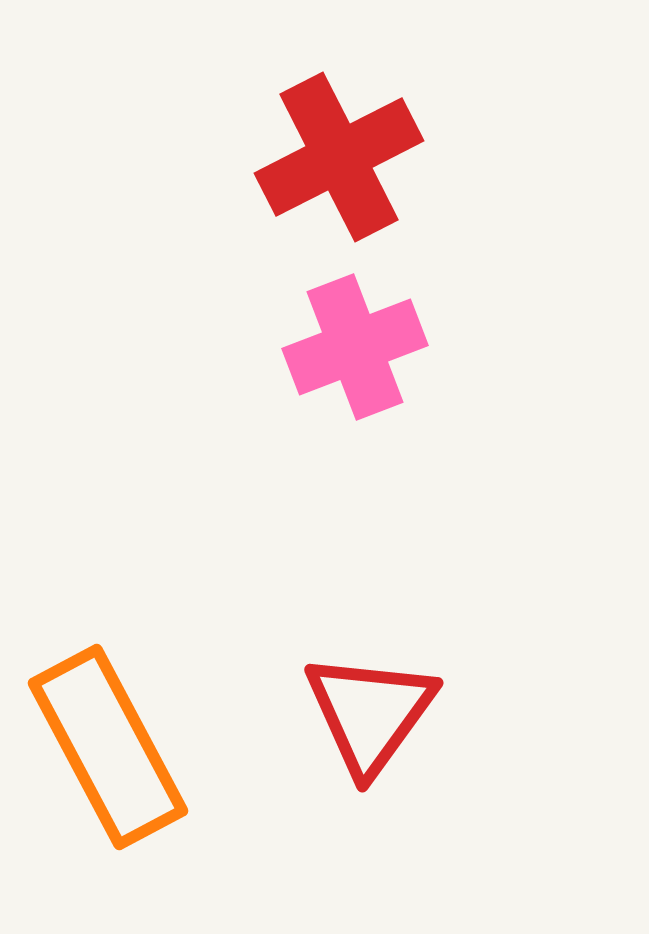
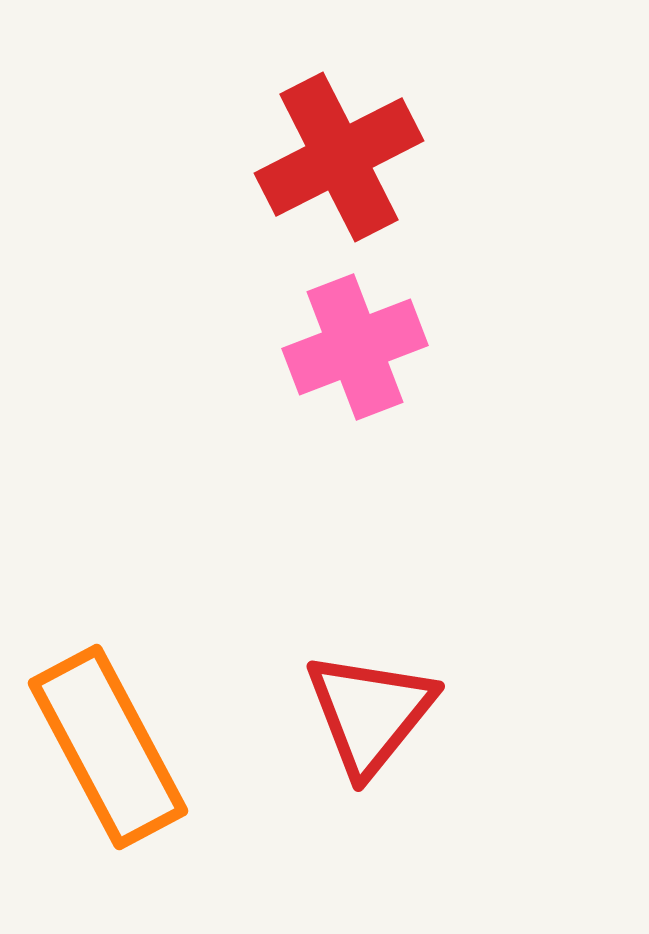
red triangle: rotated 3 degrees clockwise
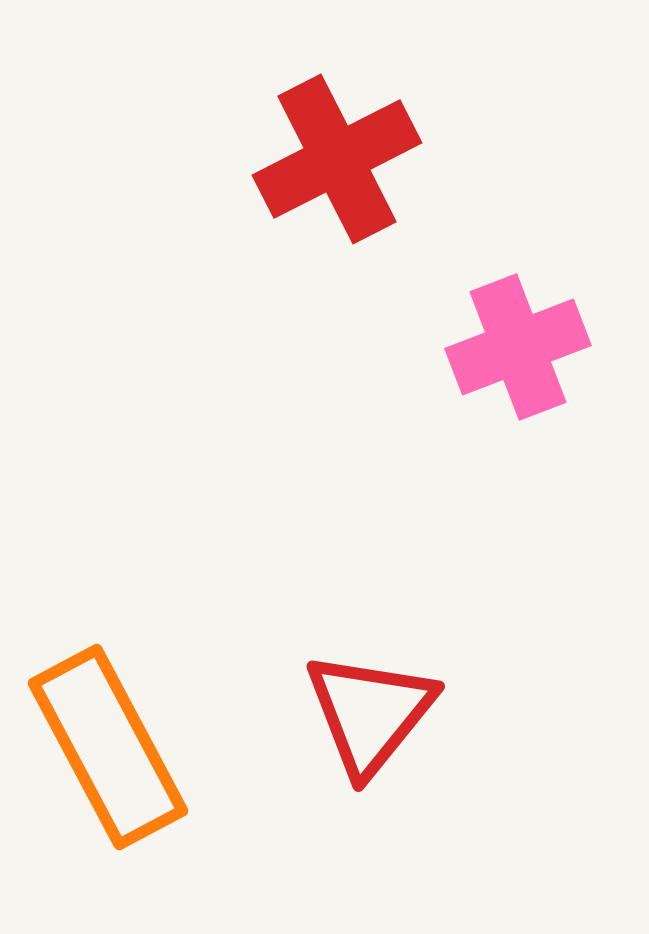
red cross: moved 2 px left, 2 px down
pink cross: moved 163 px right
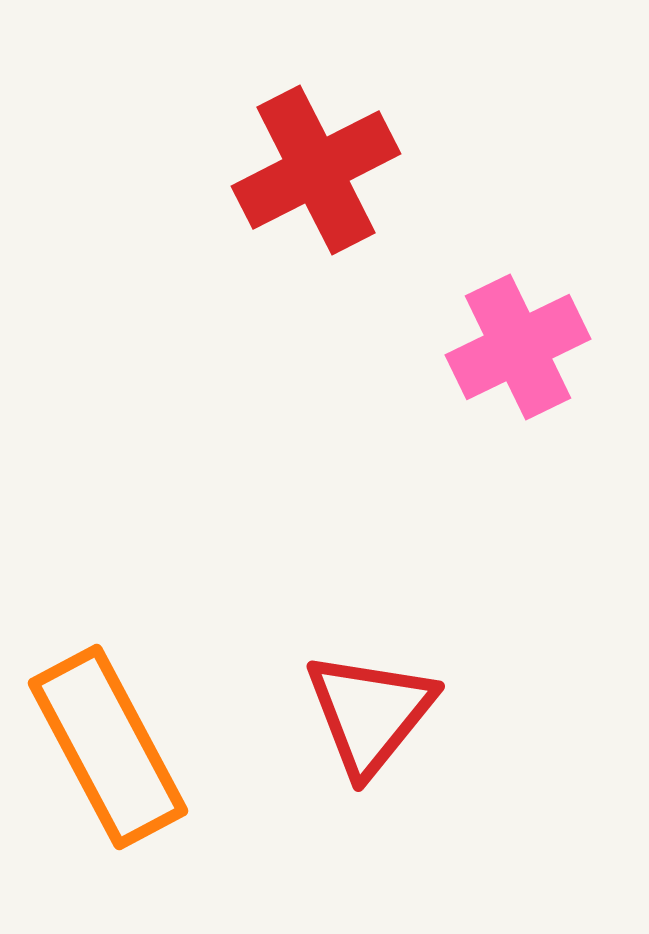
red cross: moved 21 px left, 11 px down
pink cross: rotated 5 degrees counterclockwise
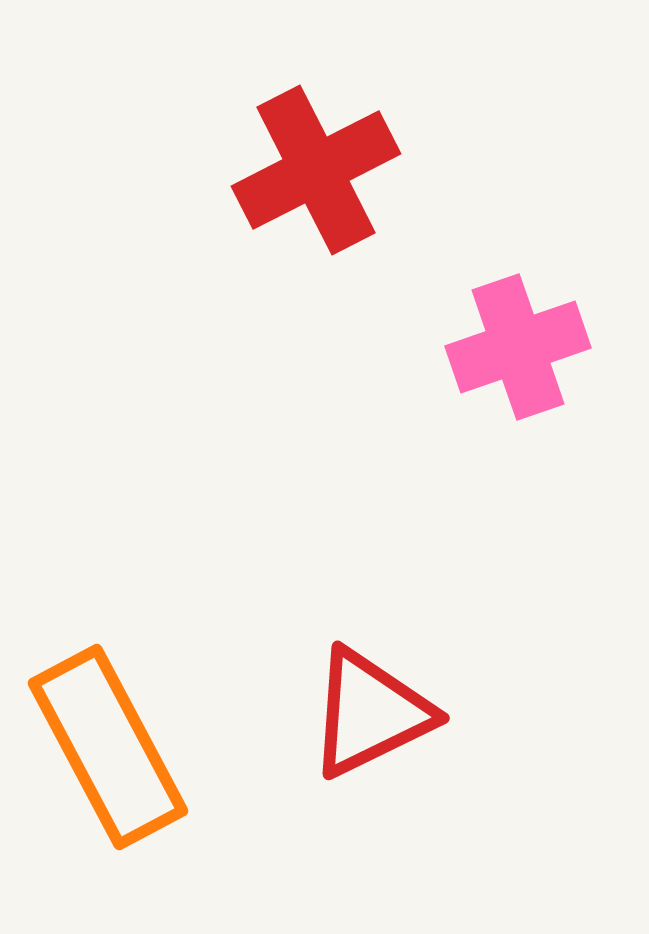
pink cross: rotated 7 degrees clockwise
red triangle: rotated 25 degrees clockwise
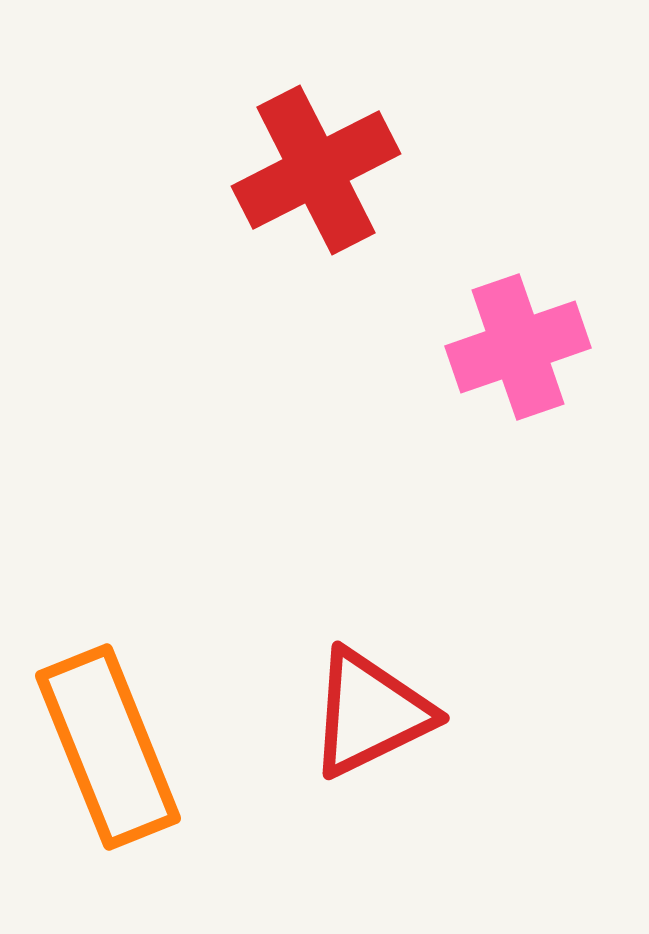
orange rectangle: rotated 6 degrees clockwise
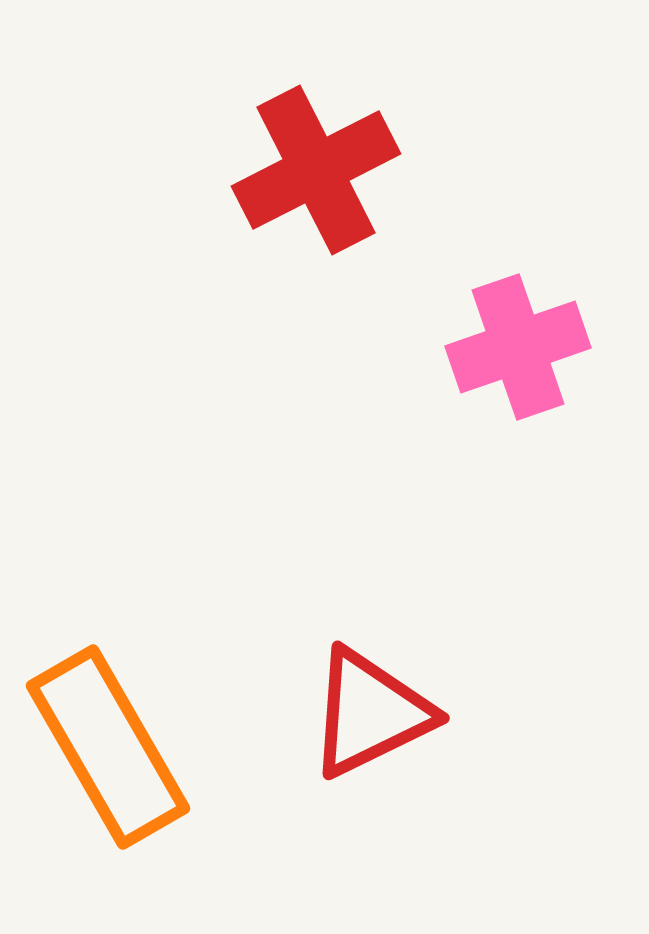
orange rectangle: rotated 8 degrees counterclockwise
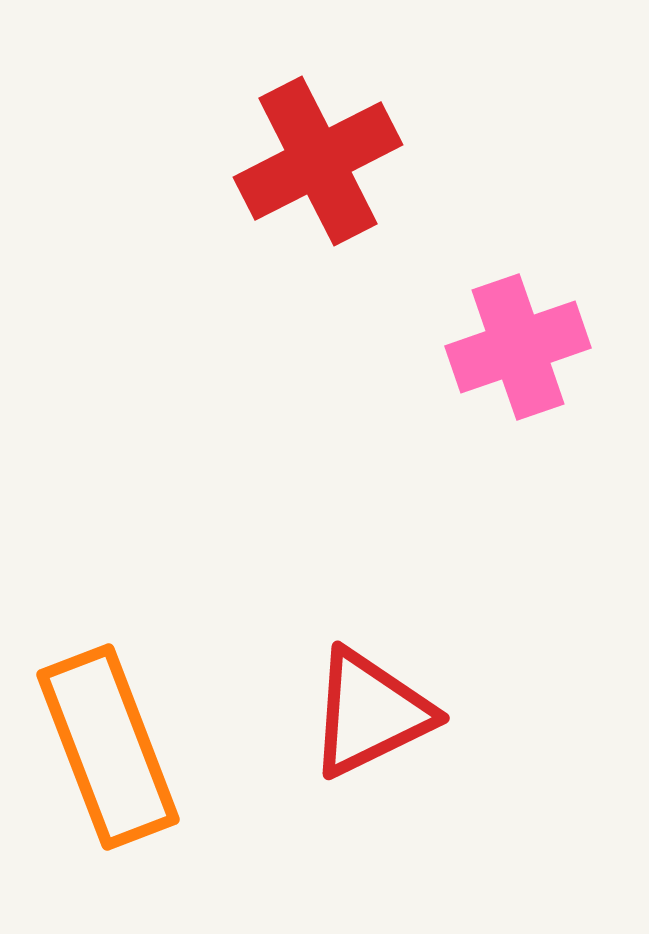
red cross: moved 2 px right, 9 px up
orange rectangle: rotated 9 degrees clockwise
